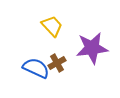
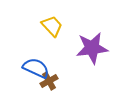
brown cross: moved 8 px left, 18 px down
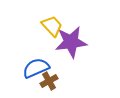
purple star: moved 21 px left, 6 px up
blue semicircle: rotated 48 degrees counterclockwise
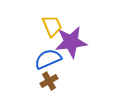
yellow trapezoid: rotated 20 degrees clockwise
blue semicircle: moved 12 px right, 9 px up
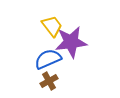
yellow trapezoid: rotated 15 degrees counterclockwise
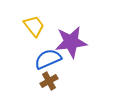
yellow trapezoid: moved 18 px left
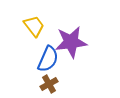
blue semicircle: rotated 136 degrees clockwise
brown cross: moved 3 px down
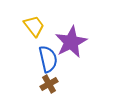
purple star: rotated 20 degrees counterclockwise
blue semicircle: rotated 36 degrees counterclockwise
